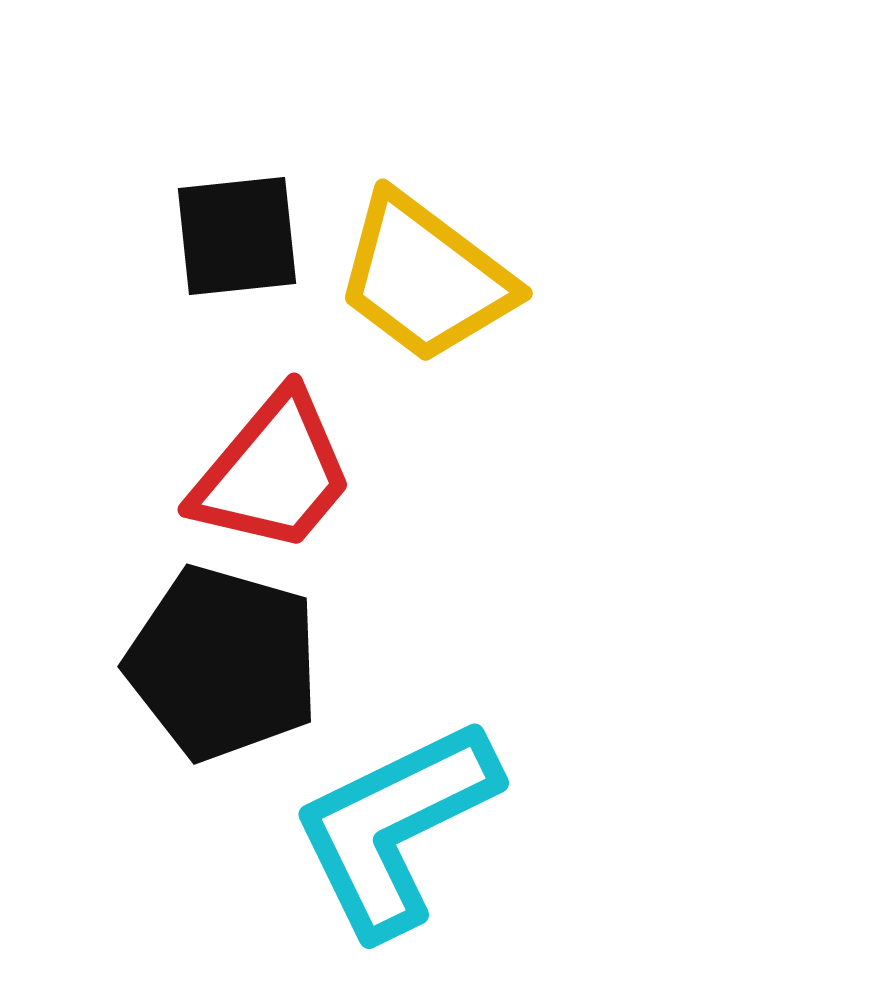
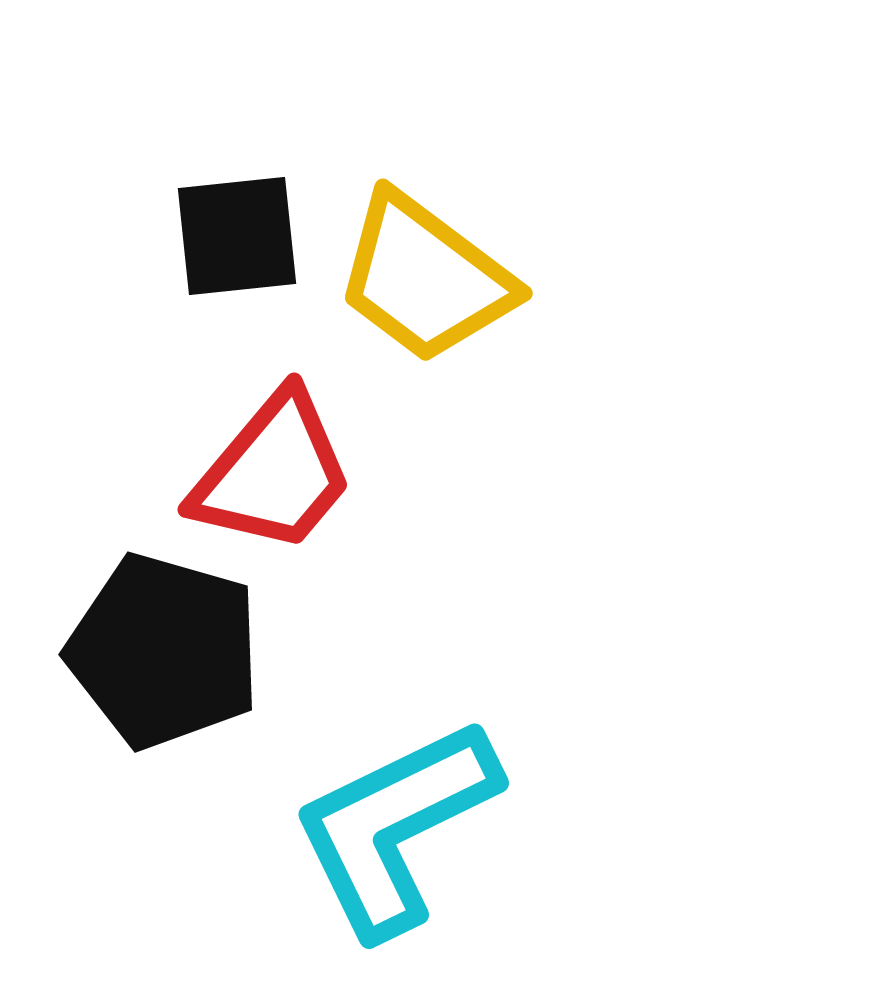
black pentagon: moved 59 px left, 12 px up
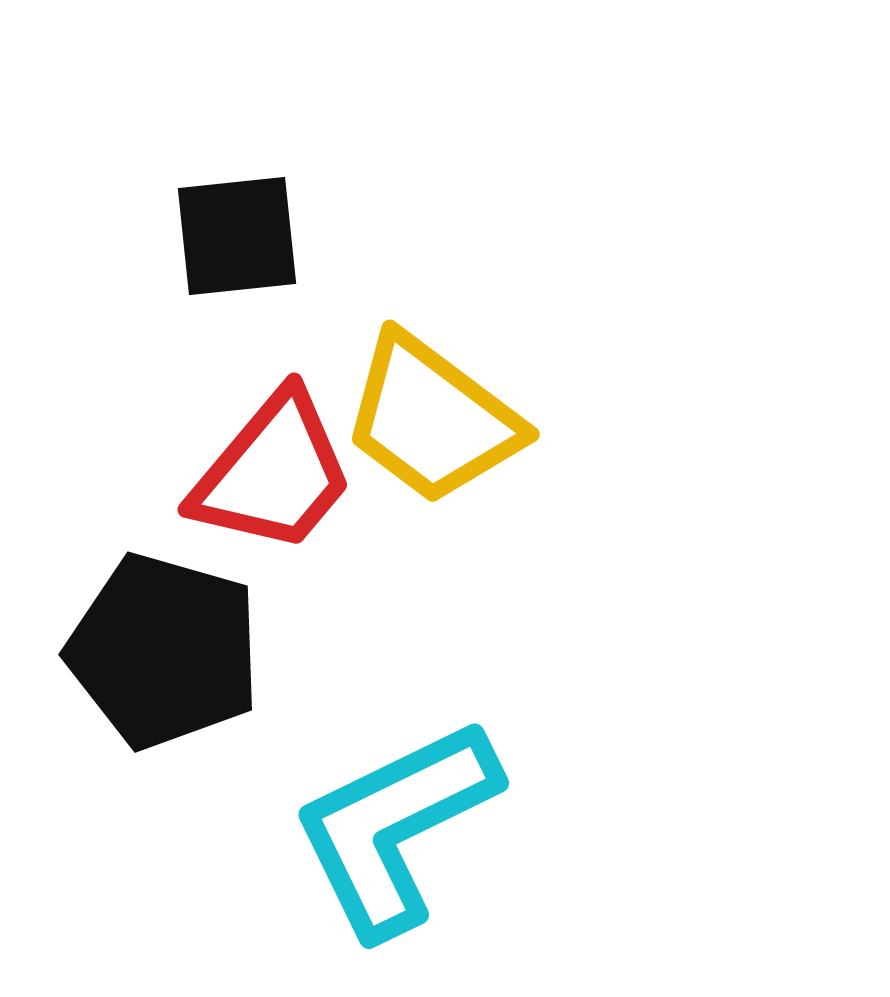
yellow trapezoid: moved 7 px right, 141 px down
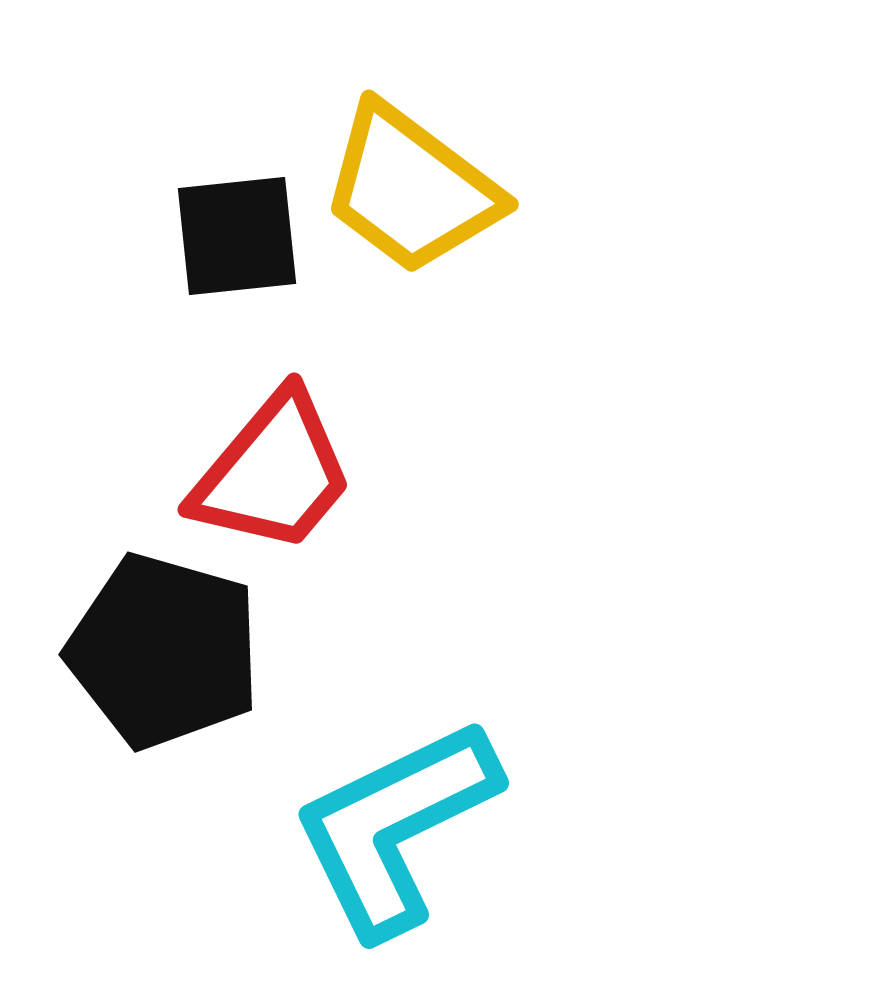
yellow trapezoid: moved 21 px left, 230 px up
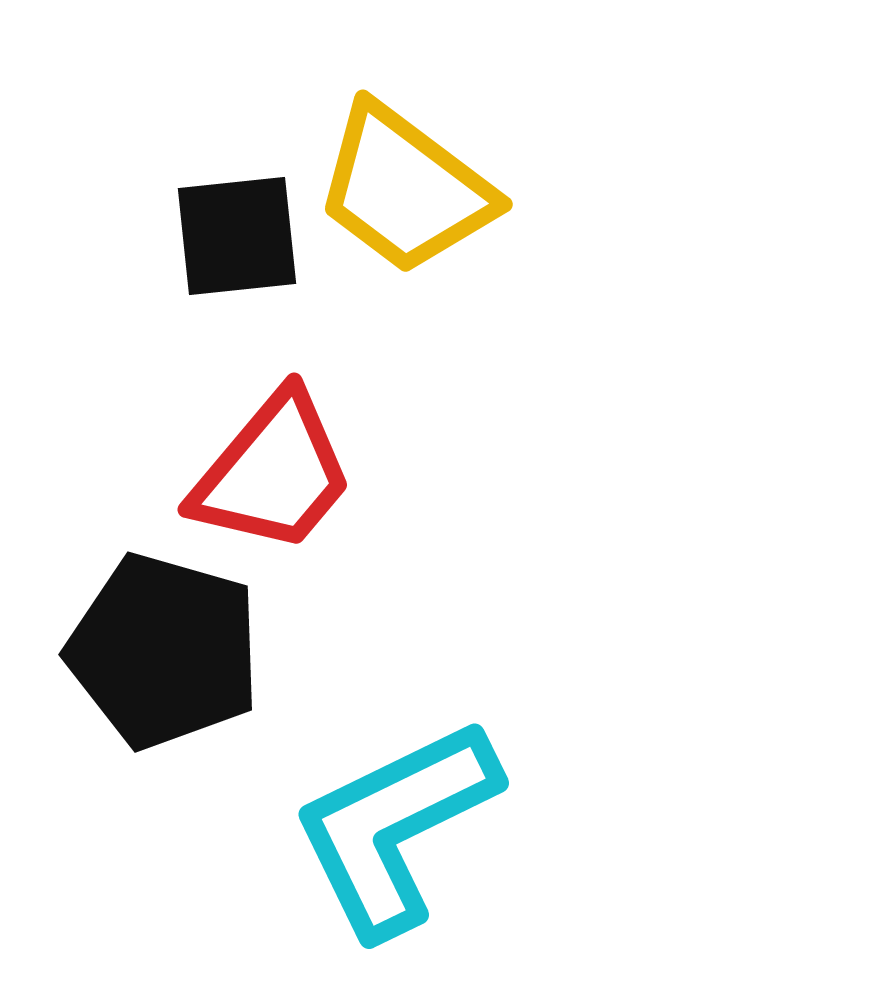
yellow trapezoid: moved 6 px left
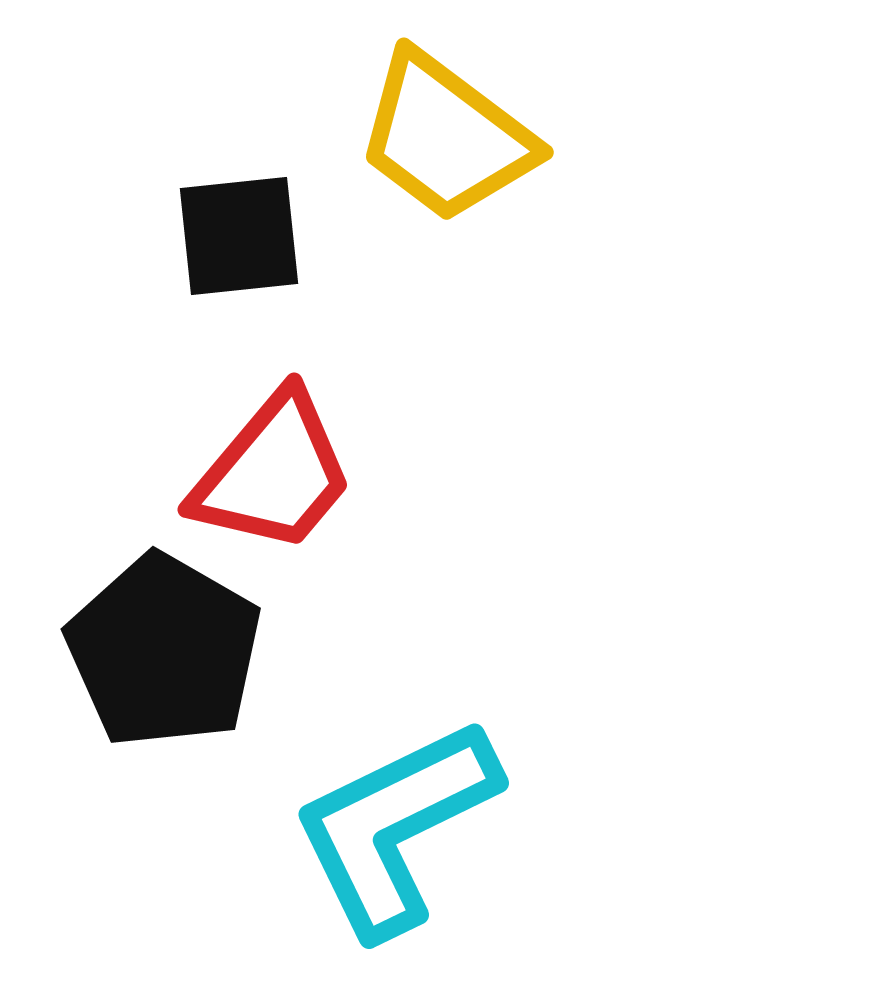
yellow trapezoid: moved 41 px right, 52 px up
black square: moved 2 px right
black pentagon: rotated 14 degrees clockwise
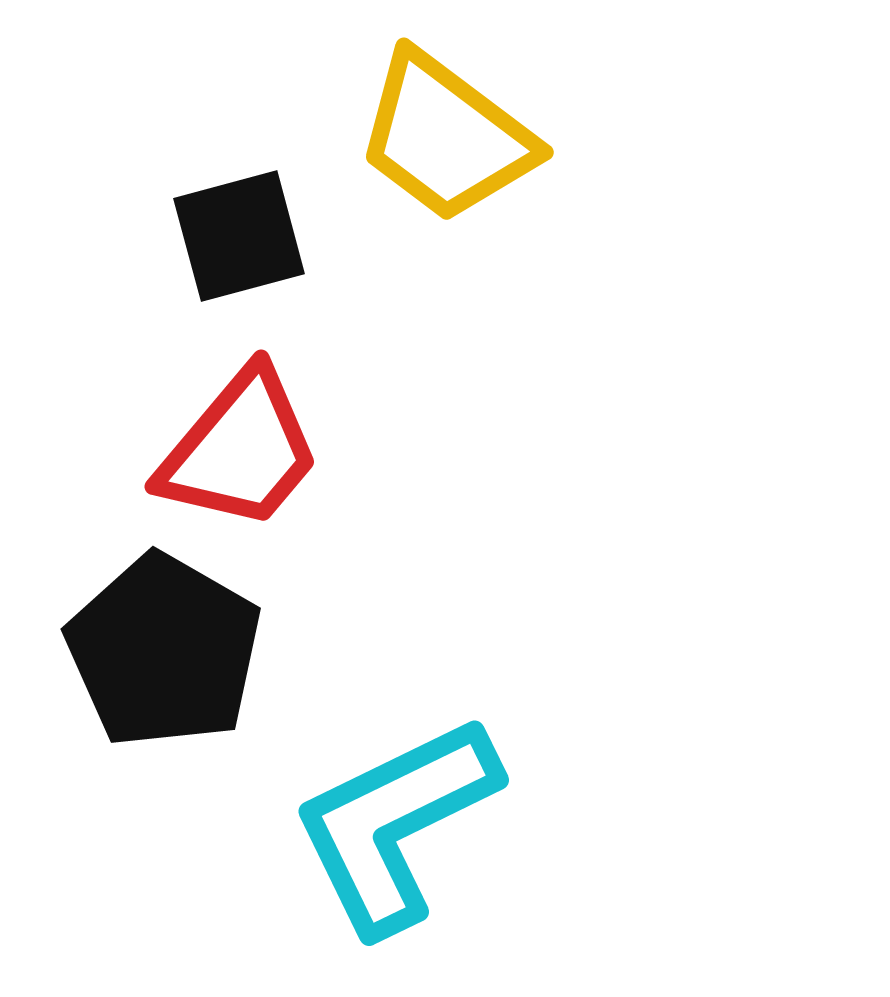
black square: rotated 9 degrees counterclockwise
red trapezoid: moved 33 px left, 23 px up
cyan L-shape: moved 3 px up
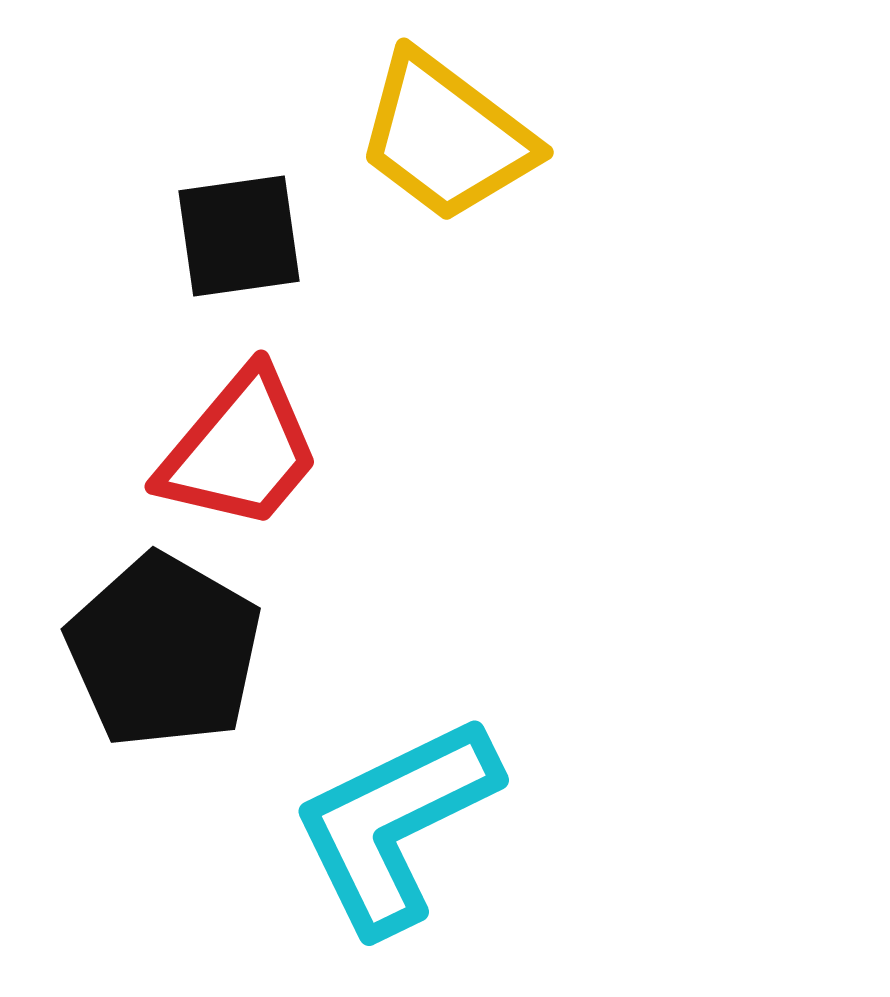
black square: rotated 7 degrees clockwise
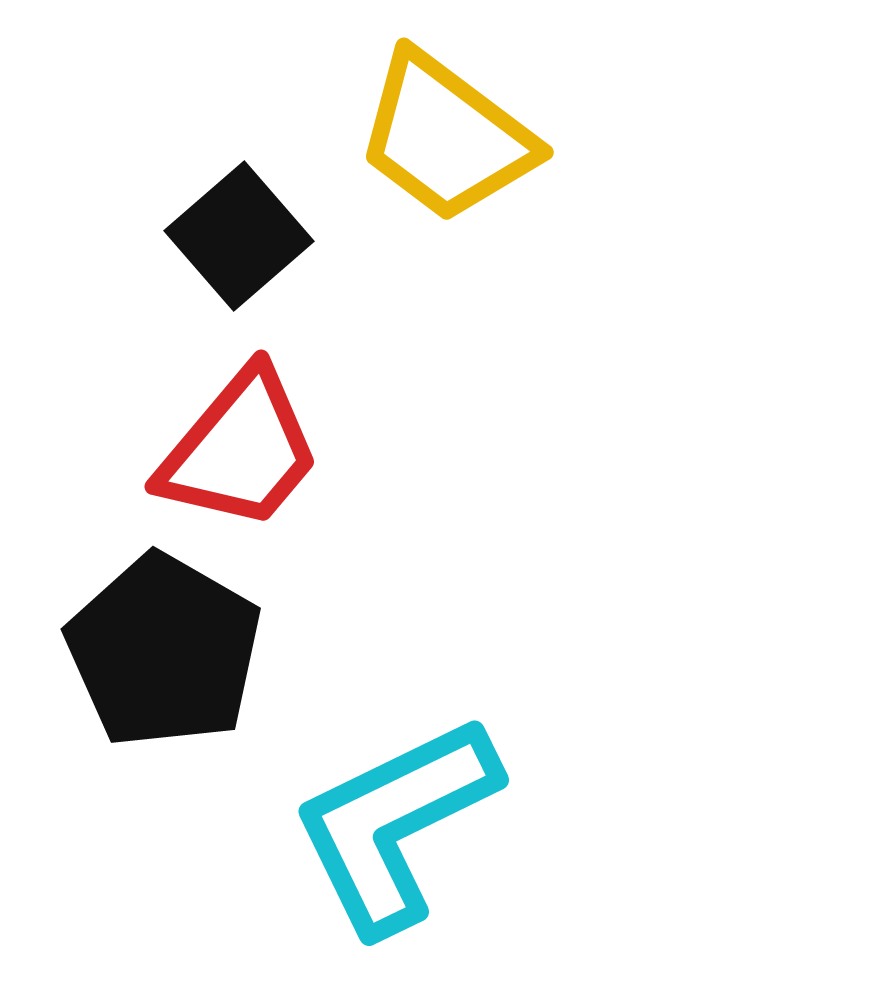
black square: rotated 33 degrees counterclockwise
